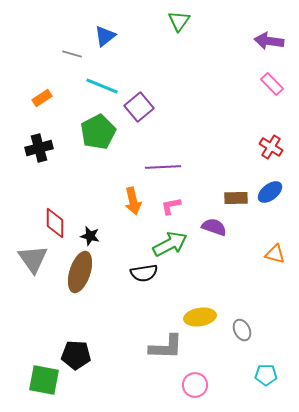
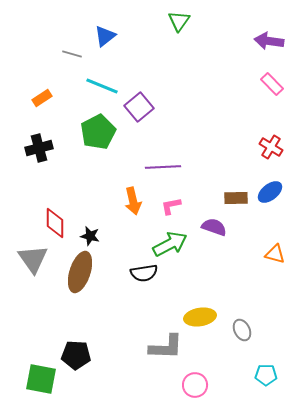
green square: moved 3 px left, 1 px up
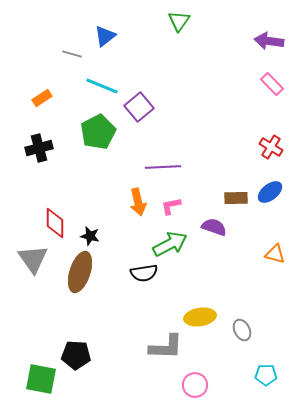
orange arrow: moved 5 px right, 1 px down
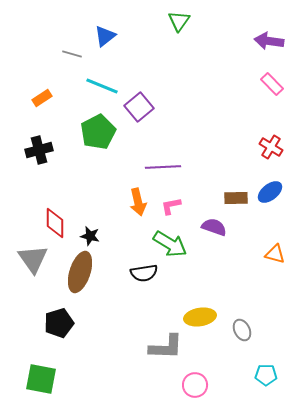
black cross: moved 2 px down
green arrow: rotated 60 degrees clockwise
black pentagon: moved 17 px left, 32 px up; rotated 20 degrees counterclockwise
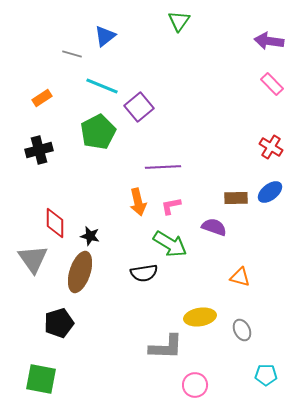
orange triangle: moved 35 px left, 23 px down
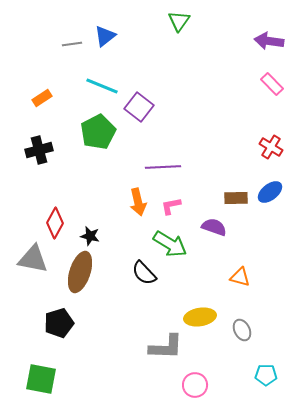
gray line: moved 10 px up; rotated 24 degrees counterclockwise
purple square: rotated 12 degrees counterclockwise
red diamond: rotated 28 degrees clockwise
gray triangle: rotated 44 degrees counterclockwise
black semicircle: rotated 56 degrees clockwise
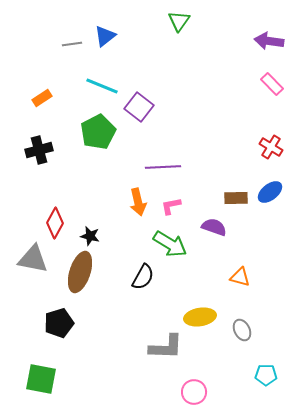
black semicircle: moved 1 px left, 4 px down; rotated 108 degrees counterclockwise
pink circle: moved 1 px left, 7 px down
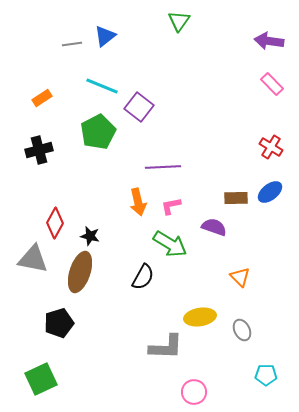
orange triangle: rotated 30 degrees clockwise
green square: rotated 36 degrees counterclockwise
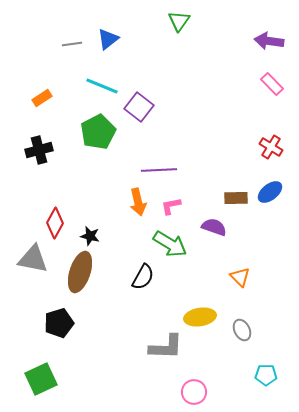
blue triangle: moved 3 px right, 3 px down
purple line: moved 4 px left, 3 px down
